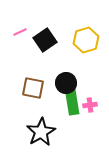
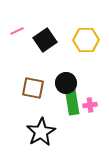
pink line: moved 3 px left, 1 px up
yellow hexagon: rotated 15 degrees clockwise
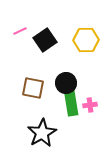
pink line: moved 3 px right
green rectangle: moved 1 px left, 1 px down
black star: moved 1 px right, 1 px down
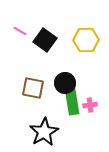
pink line: rotated 56 degrees clockwise
black square: rotated 20 degrees counterclockwise
black circle: moved 1 px left
green rectangle: moved 1 px right, 1 px up
black star: moved 2 px right, 1 px up
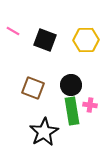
pink line: moved 7 px left
black square: rotated 15 degrees counterclockwise
black circle: moved 6 px right, 2 px down
brown square: rotated 10 degrees clockwise
green rectangle: moved 10 px down
pink cross: rotated 16 degrees clockwise
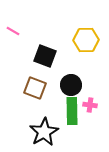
black square: moved 16 px down
brown square: moved 2 px right
green rectangle: rotated 8 degrees clockwise
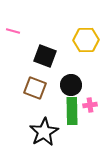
pink line: rotated 16 degrees counterclockwise
pink cross: rotated 16 degrees counterclockwise
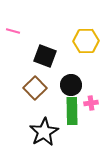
yellow hexagon: moved 1 px down
brown square: rotated 25 degrees clockwise
pink cross: moved 1 px right, 2 px up
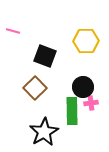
black circle: moved 12 px right, 2 px down
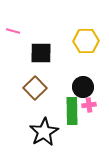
black square: moved 4 px left, 3 px up; rotated 20 degrees counterclockwise
pink cross: moved 2 px left, 2 px down
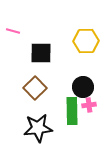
black star: moved 6 px left, 4 px up; rotated 24 degrees clockwise
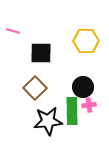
black star: moved 10 px right, 7 px up
